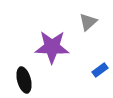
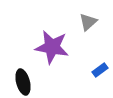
purple star: rotated 8 degrees clockwise
black ellipse: moved 1 px left, 2 px down
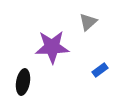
purple star: rotated 12 degrees counterclockwise
black ellipse: rotated 25 degrees clockwise
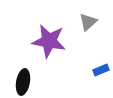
purple star: moved 3 px left, 6 px up; rotated 12 degrees clockwise
blue rectangle: moved 1 px right; rotated 14 degrees clockwise
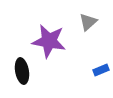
black ellipse: moved 1 px left, 11 px up; rotated 20 degrees counterclockwise
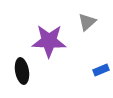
gray triangle: moved 1 px left
purple star: rotated 8 degrees counterclockwise
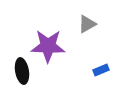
gray triangle: moved 2 px down; rotated 12 degrees clockwise
purple star: moved 1 px left, 5 px down
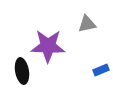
gray triangle: rotated 18 degrees clockwise
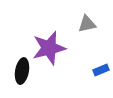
purple star: moved 1 px right, 2 px down; rotated 16 degrees counterclockwise
black ellipse: rotated 20 degrees clockwise
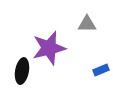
gray triangle: rotated 12 degrees clockwise
